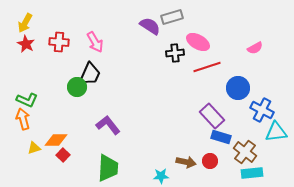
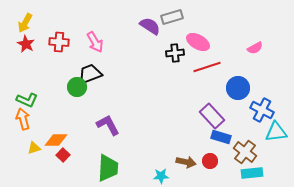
black trapezoid: rotated 135 degrees counterclockwise
purple L-shape: rotated 10 degrees clockwise
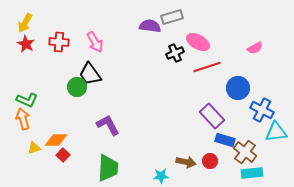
purple semicircle: rotated 25 degrees counterclockwise
black cross: rotated 18 degrees counterclockwise
black trapezoid: rotated 105 degrees counterclockwise
blue rectangle: moved 4 px right, 3 px down
